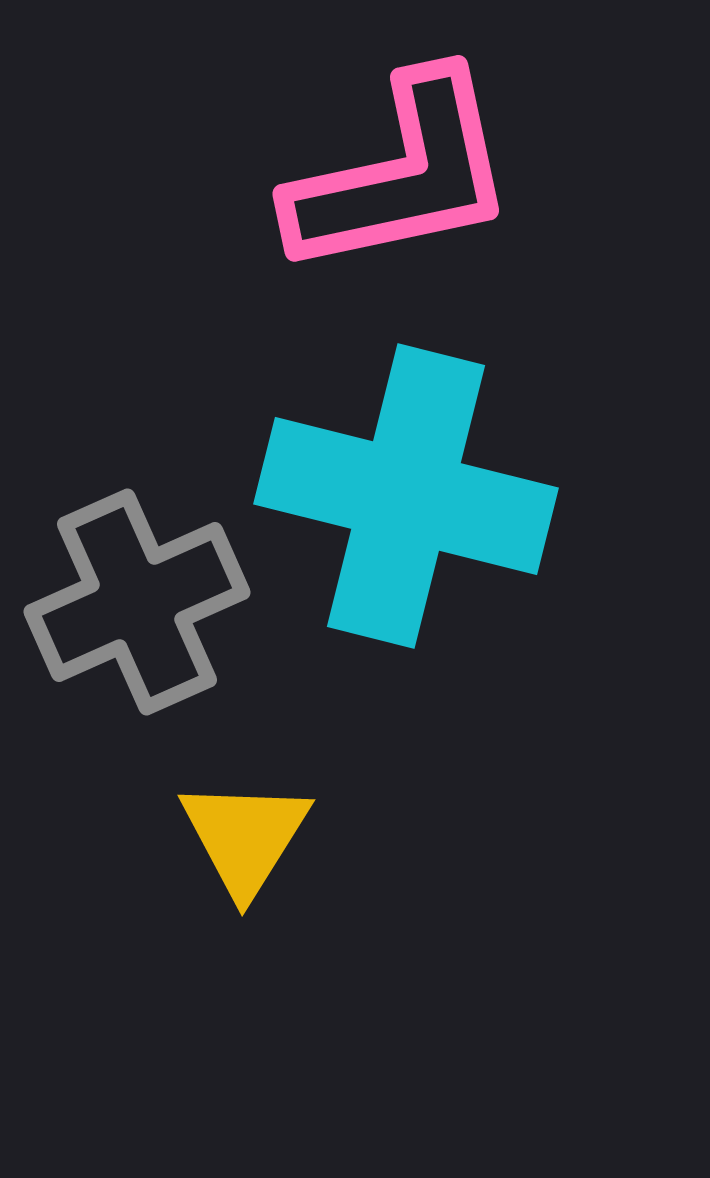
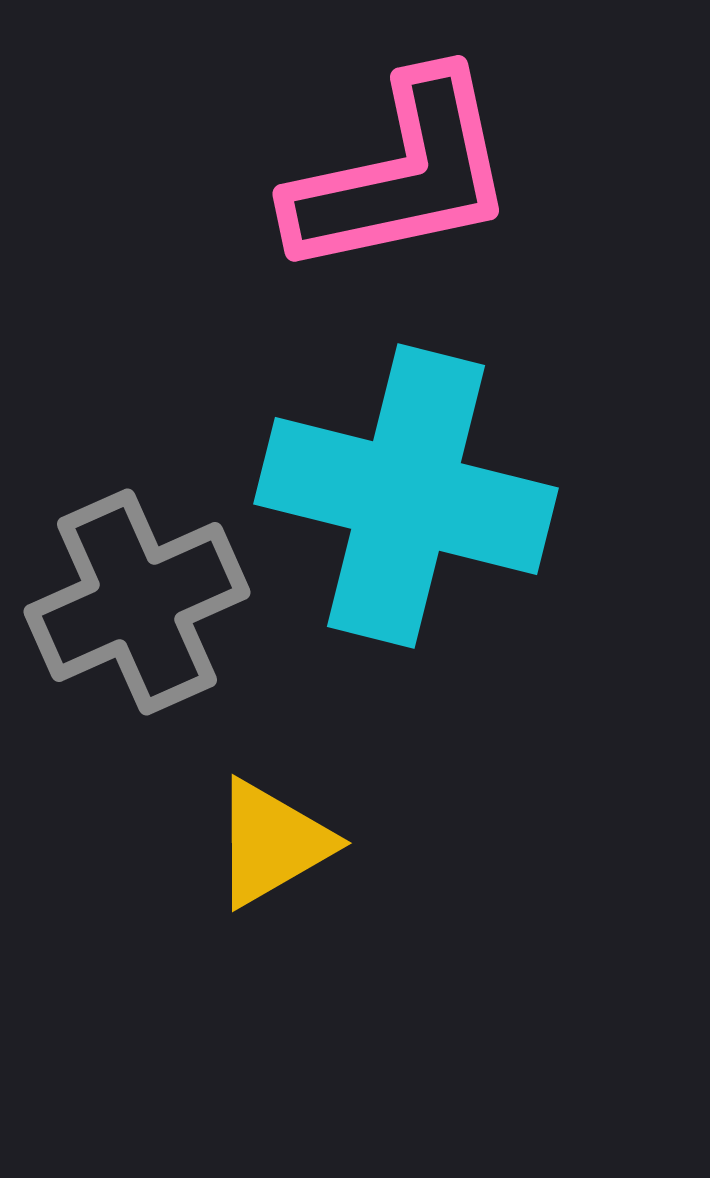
yellow triangle: moved 27 px right, 6 px down; rotated 28 degrees clockwise
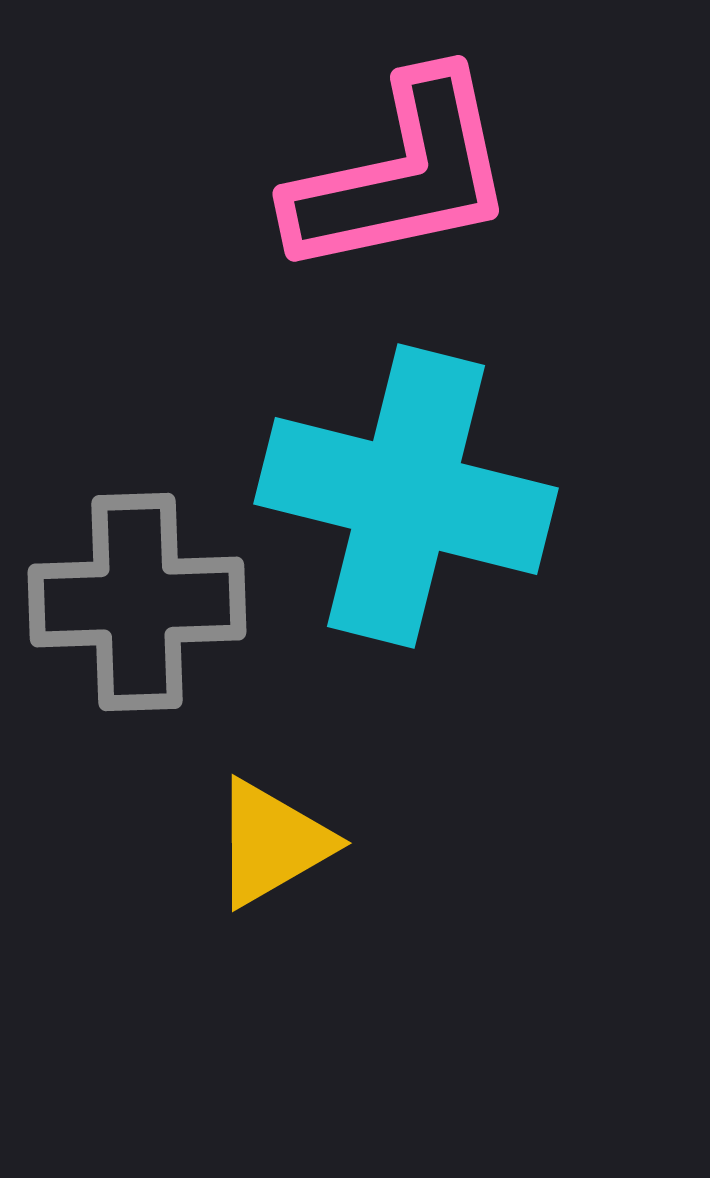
gray cross: rotated 22 degrees clockwise
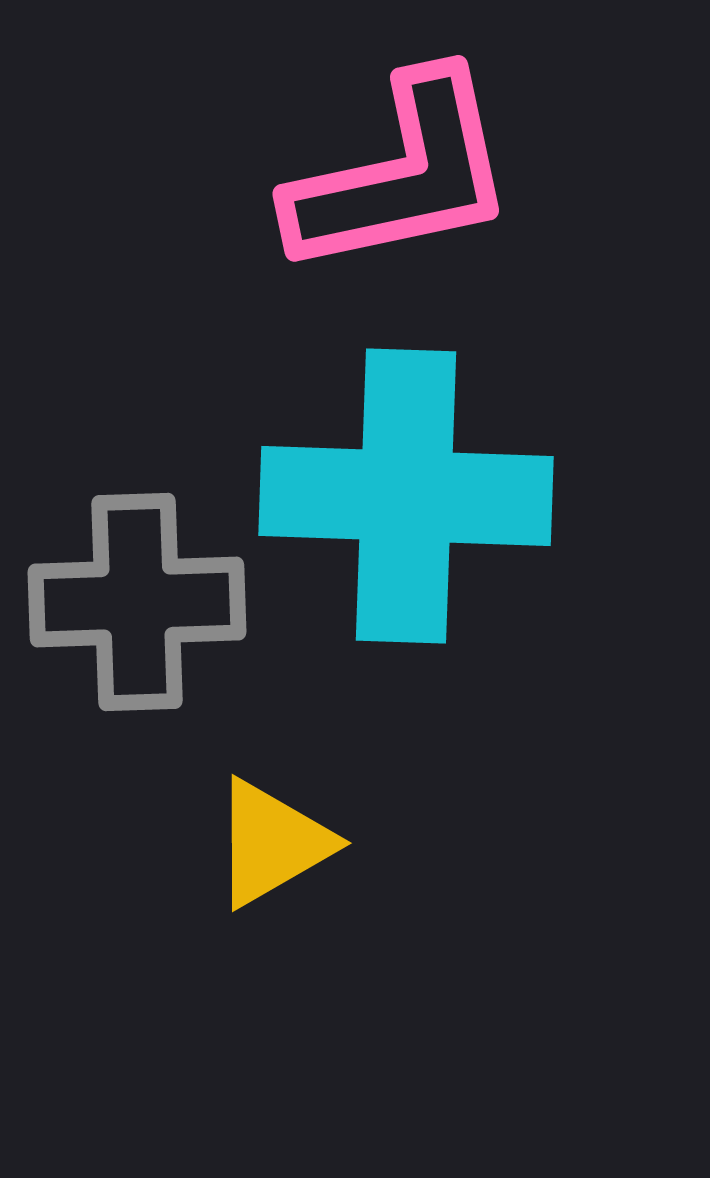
cyan cross: rotated 12 degrees counterclockwise
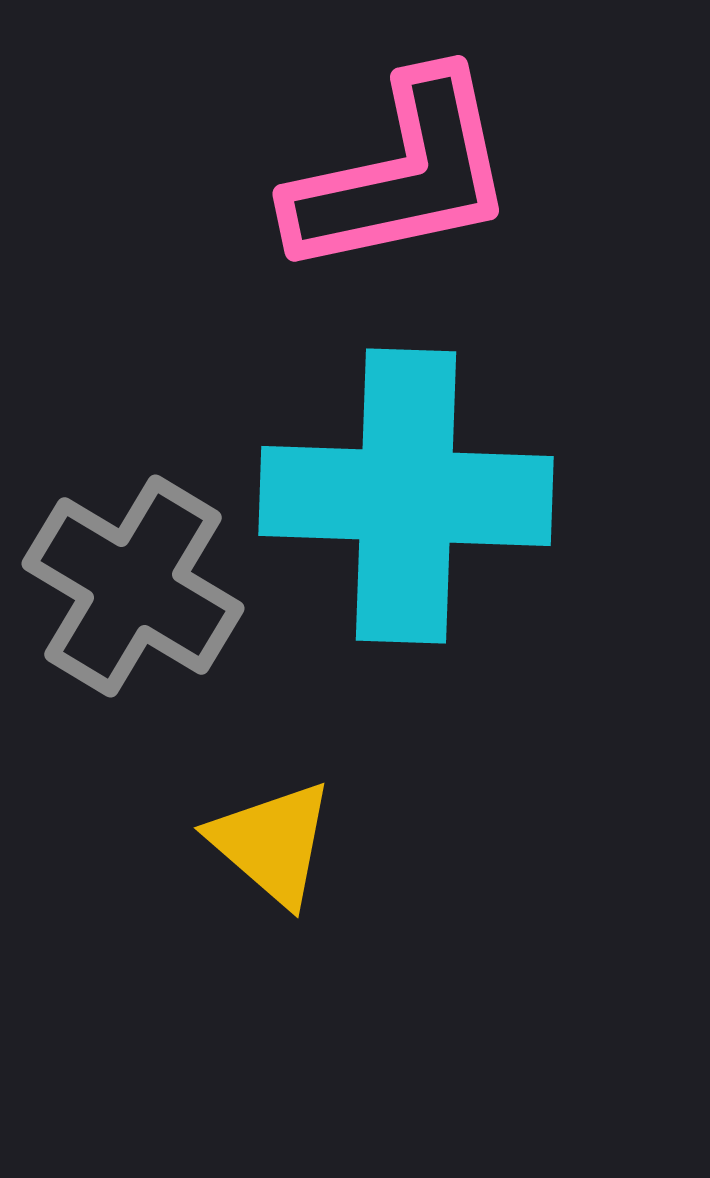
gray cross: moved 4 px left, 16 px up; rotated 33 degrees clockwise
yellow triangle: rotated 49 degrees counterclockwise
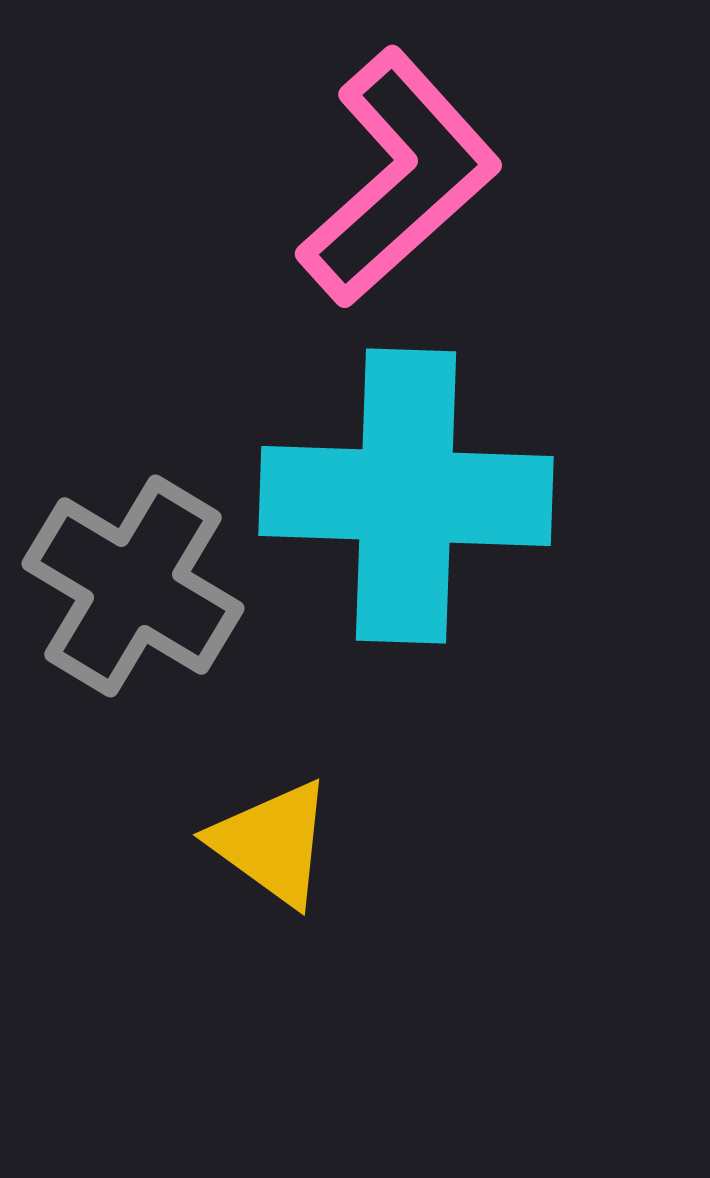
pink L-shape: moved 3 px left, 3 px down; rotated 30 degrees counterclockwise
yellow triangle: rotated 5 degrees counterclockwise
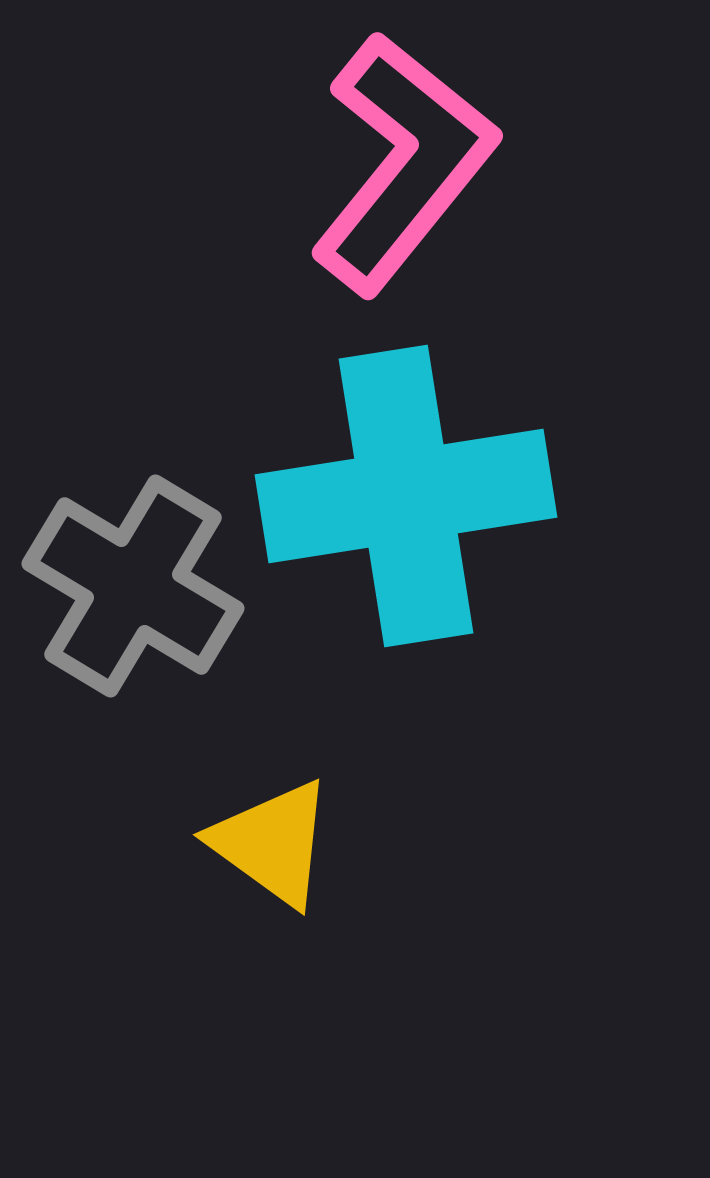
pink L-shape: moved 4 px right, 15 px up; rotated 9 degrees counterclockwise
cyan cross: rotated 11 degrees counterclockwise
